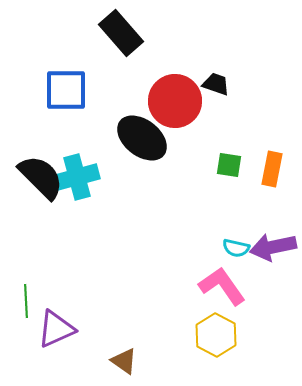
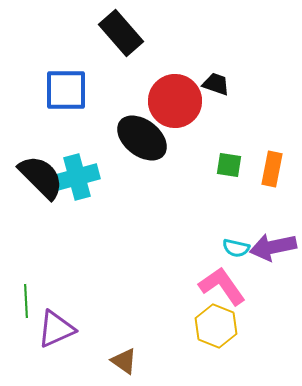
yellow hexagon: moved 9 px up; rotated 6 degrees counterclockwise
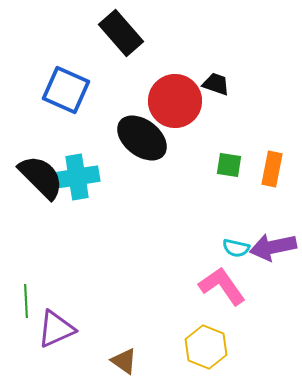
blue square: rotated 24 degrees clockwise
cyan cross: rotated 6 degrees clockwise
yellow hexagon: moved 10 px left, 21 px down
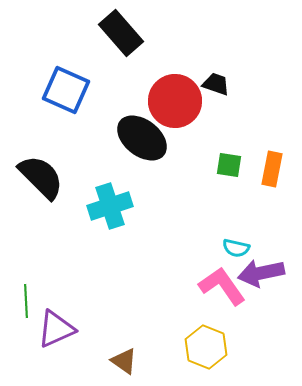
cyan cross: moved 33 px right, 29 px down; rotated 9 degrees counterclockwise
purple arrow: moved 12 px left, 26 px down
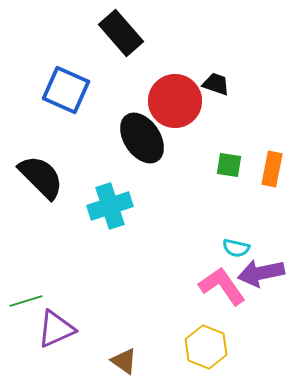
black ellipse: rotated 18 degrees clockwise
green line: rotated 76 degrees clockwise
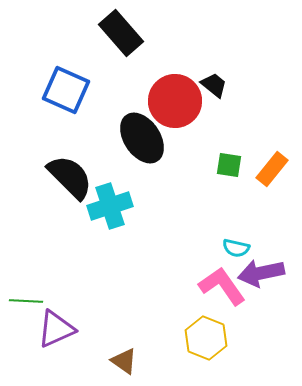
black trapezoid: moved 2 px left, 1 px down; rotated 20 degrees clockwise
orange rectangle: rotated 28 degrees clockwise
black semicircle: moved 29 px right
green line: rotated 20 degrees clockwise
yellow hexagon: moved 9 px up
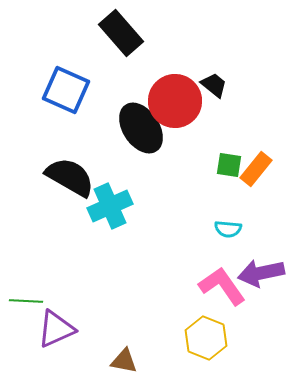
black ellipse: moved 1 px left, 10 px up
orange rectangle: moved 16 px left
black semicircle: rotated 15 degrees counterclockwise
cyan cross: rotated 6 degrees counterclockwise
cyan semicircle: moved 8 px left, 19 px up; rotated 8 degrees counterclockwise
brown triangle: rotated 24 degrees counterclockwise
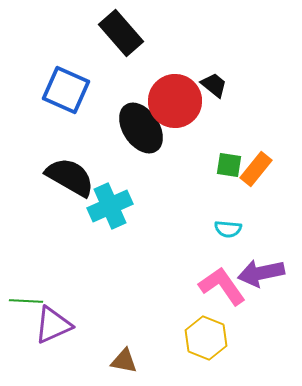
purple triangle: moved 3 px left, 4 px up
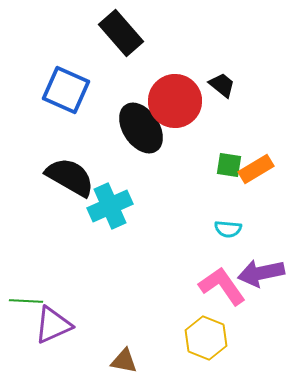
black trapezoid: moved 8 px right
orange rectangle: rotated 20 degrees clockwise
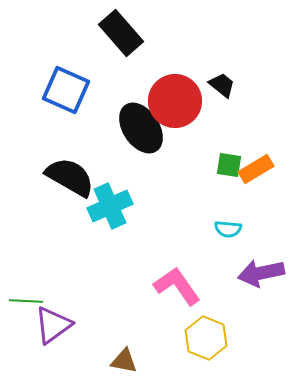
pink L-shape: moved 45 px left
purple triangle: rotated 12 degrees counterclockwise
